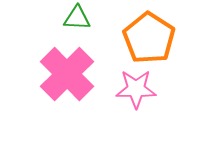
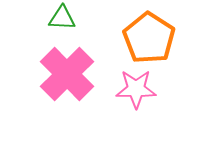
green triangle: moved 15 px left
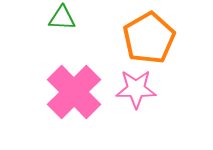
orange pentagon: rotated 9 degrees clockwise
pink cross: moved 7 px right, 18 px down
